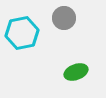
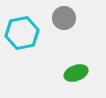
green ellipse: moved 1 px down
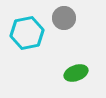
cyan hexagon: moved 5 px right
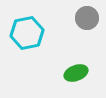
gray circle: moved 23 px right
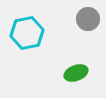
gray circle: moved 1 px right, 1 px down
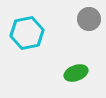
gray circle: moved 1 px right
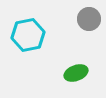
cyan hexagon: moved 1 px right, 2 px down
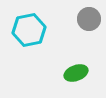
cyan hexagon: moved 1 px right, 5 px up
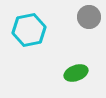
gray circle: moved 2 px up
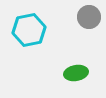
green ellipse: rotated 10 degrees clockwise
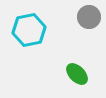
green ellipse: moved 1 px right, 1 px down; rotated 55 degrees clockwise
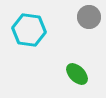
cyan hexagon: rotated 20 degrees clockwise
